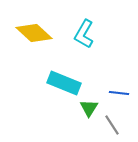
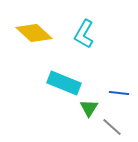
gray line: moved 2 px down; rotated 15 degrees counterclockwise
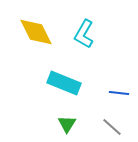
yellow diamond: moved 2 px right, 1 px up; rotated 21 degrees clockwise
green triangle: moved 22 px left, 16 px down
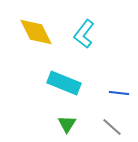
cyan L-shape: rotated 8 degrees clockwise
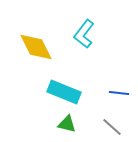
yellow diamond: moved 15 px down
cyan rectangle: moved 9 px down
green triangle: rotated 48 degrees counterclockwise
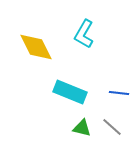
cyan L-shape: rotated 8 degrees counterclockwise
cyan rectangle: moved 6 px right
green triangle: moved 15 px right, 4 px down
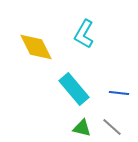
cyan rectangle: moved 4 px right, 3 px up; rotated 28 degrees clockwise
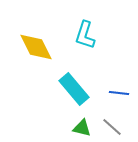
cyan L-shape: moved 1 px right, 1 px down; rotated 12 degrees counterclockwise
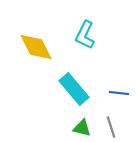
cyan L-shape: rotated 8 degrees clockwise
gray line: moved 1 px left; rotated 30 degrees clockwise
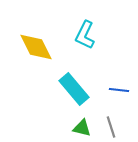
blue line: moved 3 px up
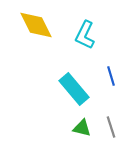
yellow diamond: moved 22 px up
blue line: moved 8 px left, 14 px up; rotated 66 degrees clockwise
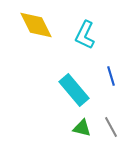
cyan rectangle: moved 1 px down
gray line: rotated 10 degrees counterclockwise
